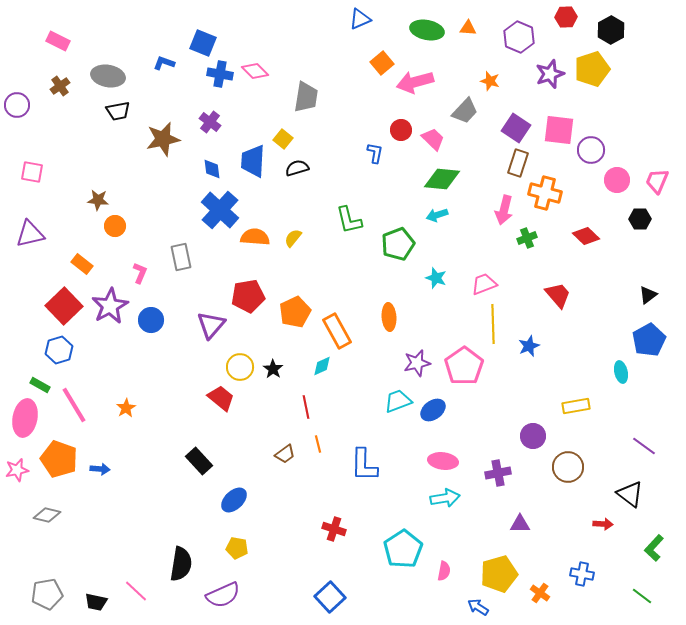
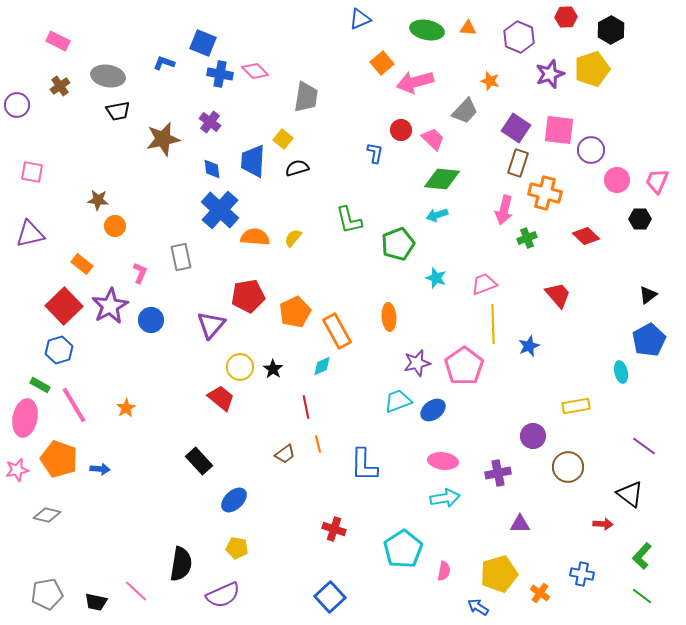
green L-shape at (654, 548): moved 12 px left, 8 px down
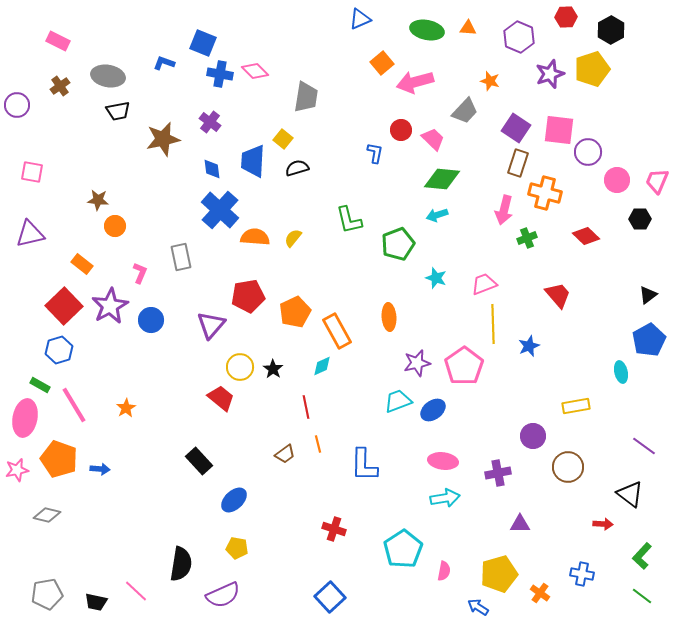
purple circle at (591, 150): moved 3 px left, 2 px down
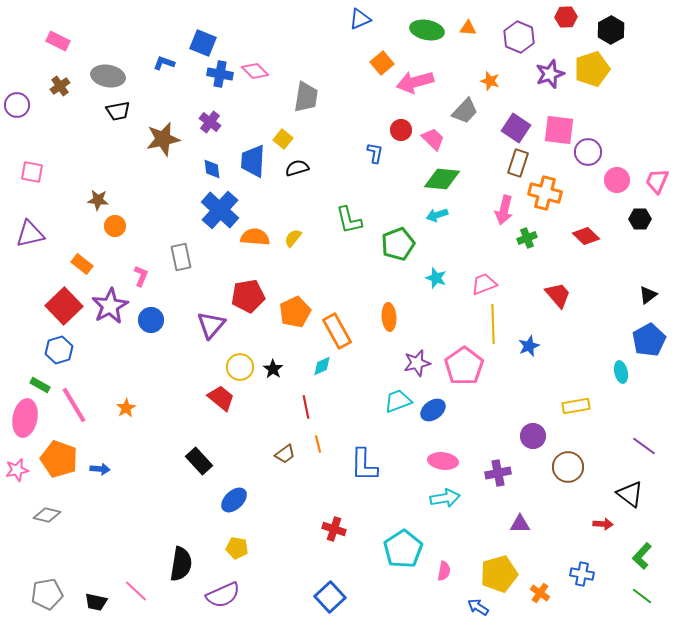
pink L-shape at (140, 273): moved 1 px right, 3 px down
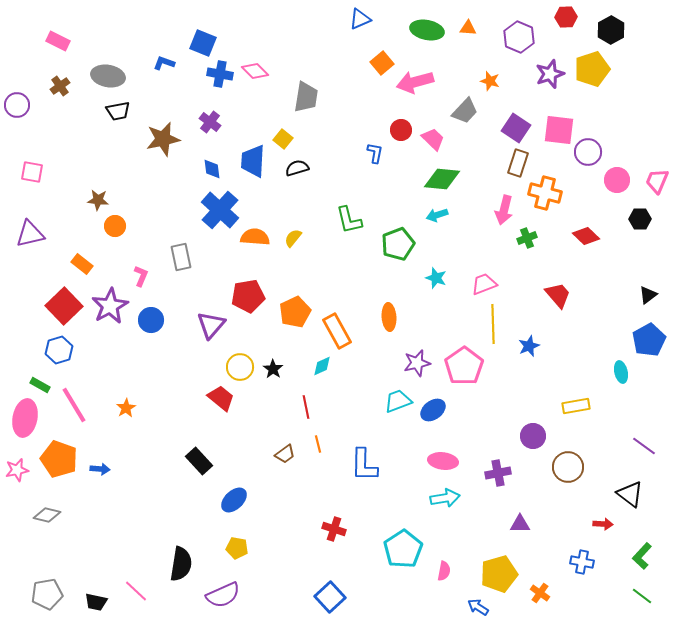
blue cross at (582, 574): moved 12 px up
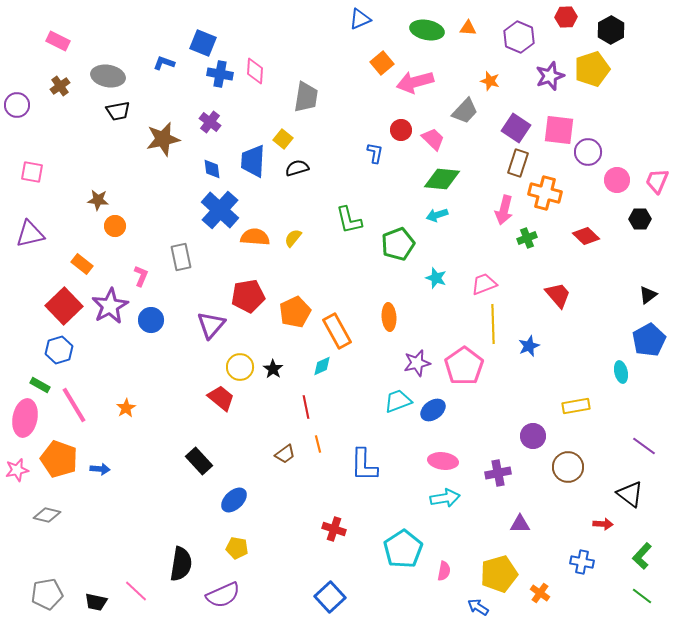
pink diamond at (255, 71): rotated 48 degrees clockwise
purple star at (550, 74): moved 2 px down
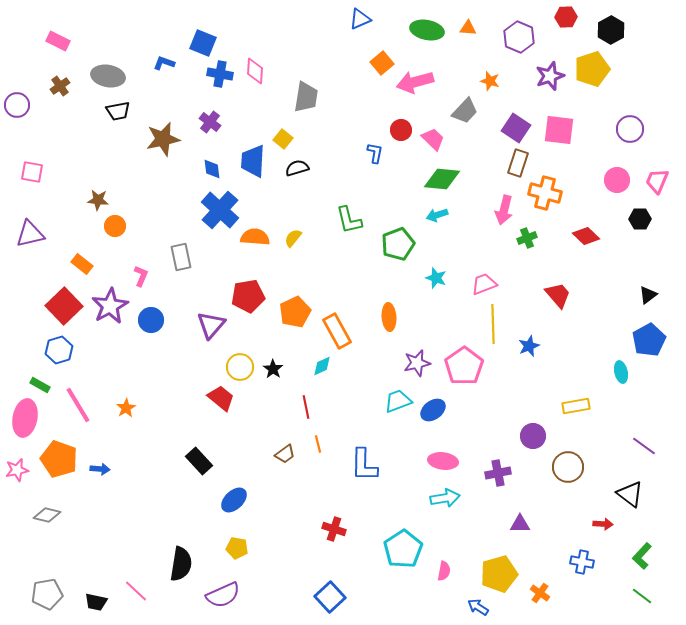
purple circle at (588, 152): moved 42 px right, 23 px up
pink line at (74, 405): moved 4 px right
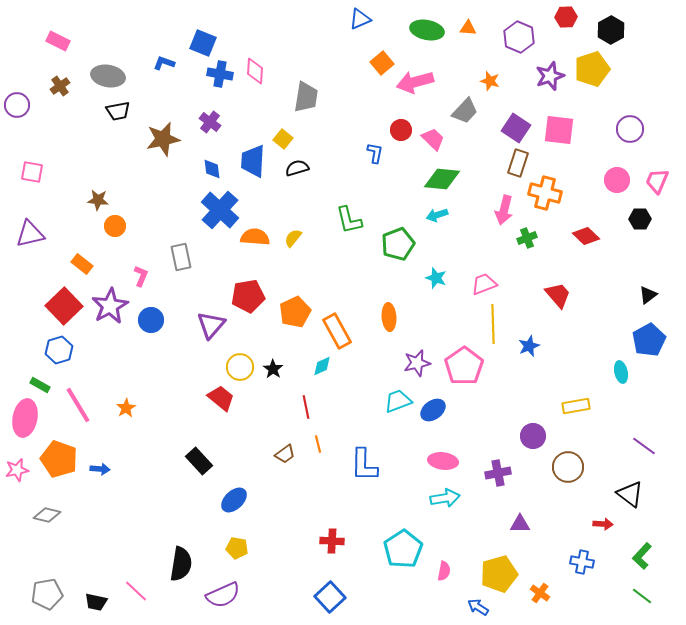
red cross at (334, 529): moved 2 px left, 12 px down; rotated 15 degrees counterclockwise
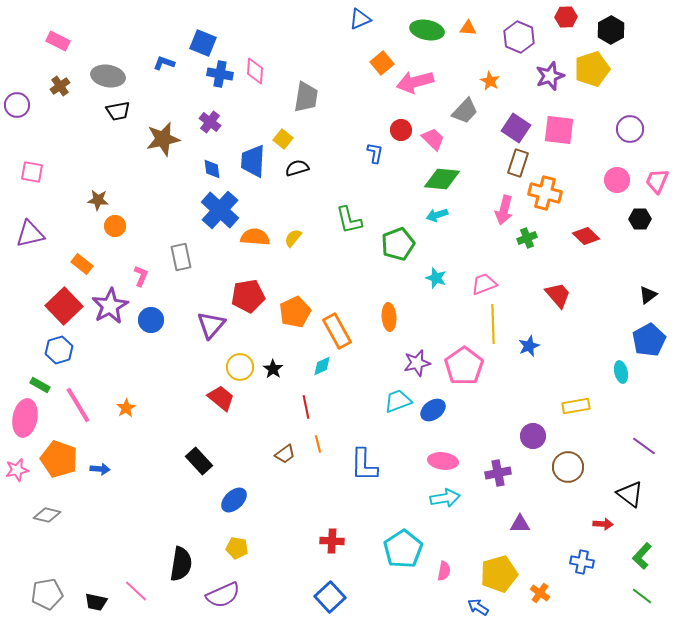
orange star at (490, 81): rotated 12 degrees clockwise
